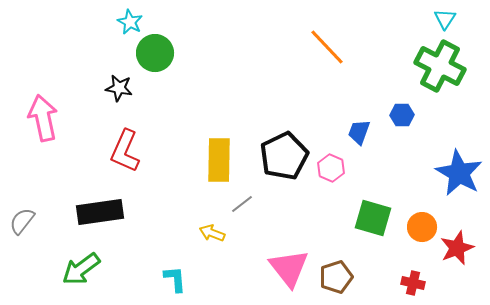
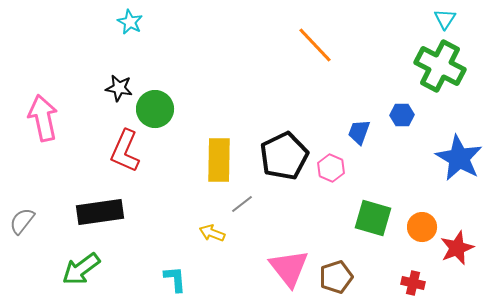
orange line: moved 12 px left, 2 px up
green circle: moved 56 px down
blue star: moved 15 px up
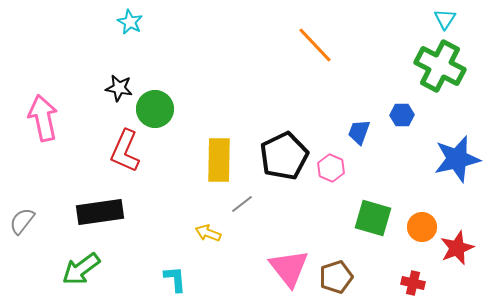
blue star: moved 2 px left, 1 px down; rotated 30 degrees clockwise
yellow arrow: moved 4 px left
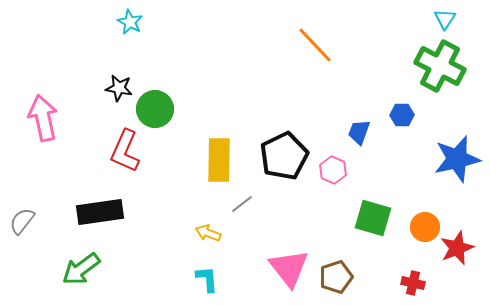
pink hexagon: moved 2 px right, 2 px down
orange circle: moved 3 px right
cyan L-shape: moved 32 px right
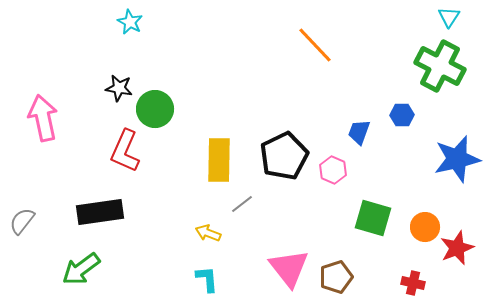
cyan triangle: moved 4 px right, 2 px up
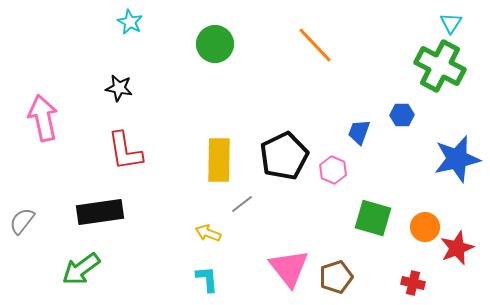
cyan triangle: moved 2 px right, 6 px down
green circle: moved 60 px right, 65 px up
red L-shape: rotated 33 degrees counterclockwise
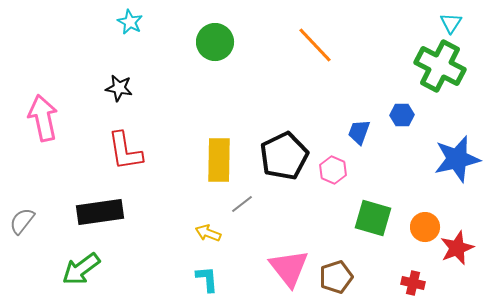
green circle: moved 2 px up
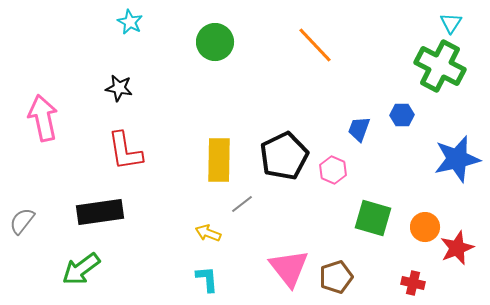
blue trapezoid: moved 3 px up
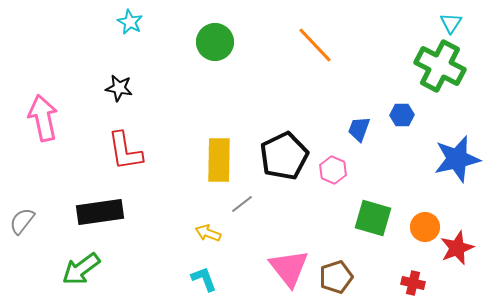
cyan L-shape: moved 3 px left; rotated 16 degrees counterclockwise
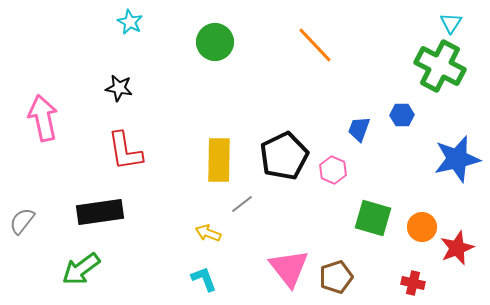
orange circle: moved 3 px left
